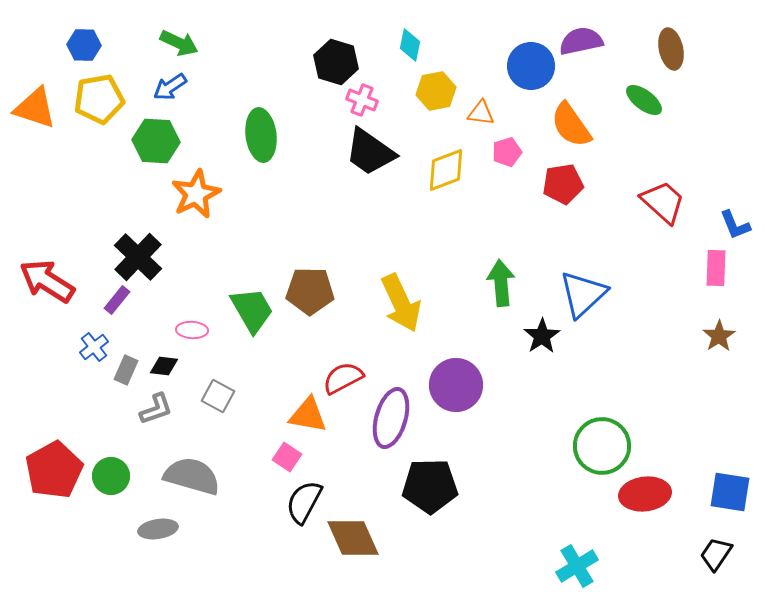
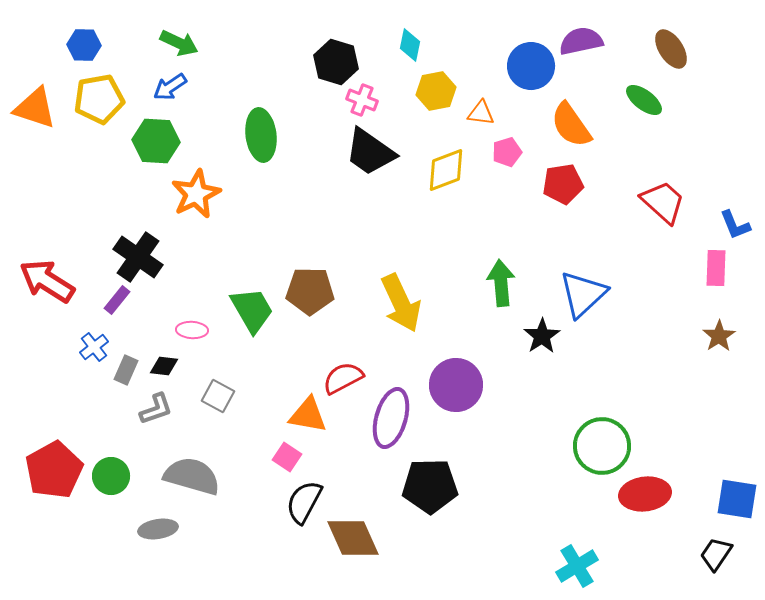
brown ellipse at (671, 49): rotated 21 degrees counterclockwise
black cross at (138, 257): rotated 9 degrees counterclockwise
blue square at (730, 492): moved 7 px right, 7 px down
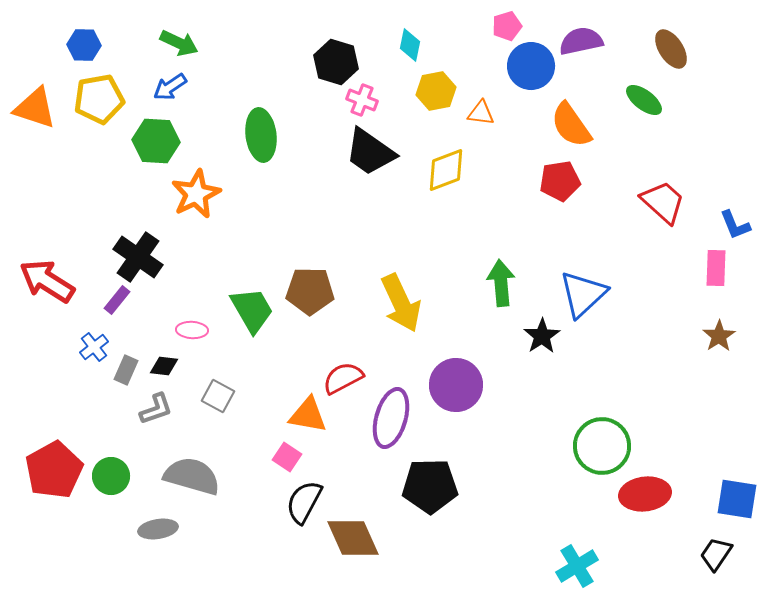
pink pentagon at (507, 152): moved 126 px up
red pentagon at (563, 184): moved 3 px left, 3 px up
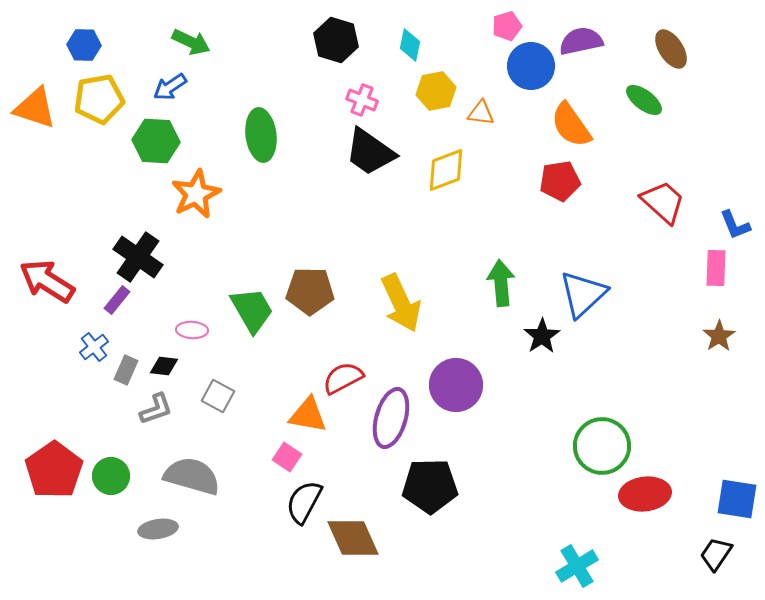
green arrow at (179, 43): moved 12 px right, 1 px up
black hexagon at (336, 62): moved 22 px up
red pentagon at (54, 470): rotated 6 degrees counterclockwise
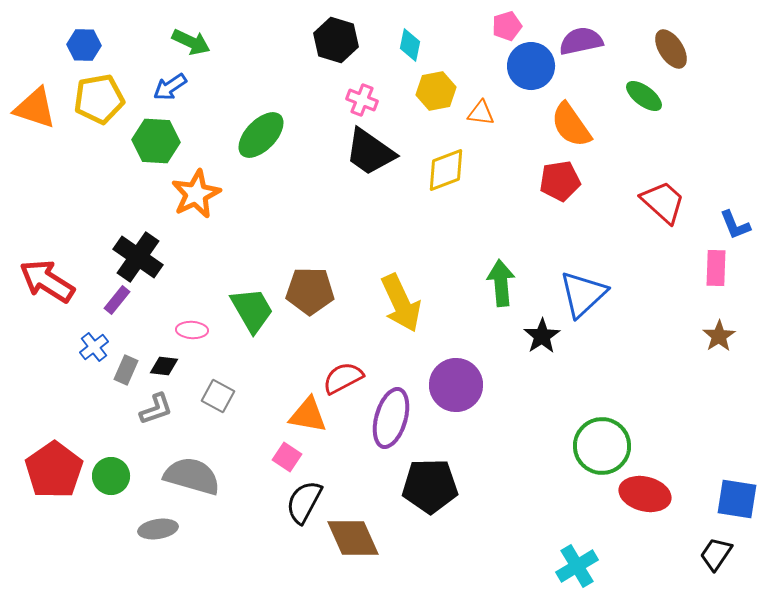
green ellipse at (644, 100): moved 4 px up
green ellipse at (261, 135): rotated 51 degrees clockwise
red ellipse at (645, 494): rotated 21 degrees clockwise
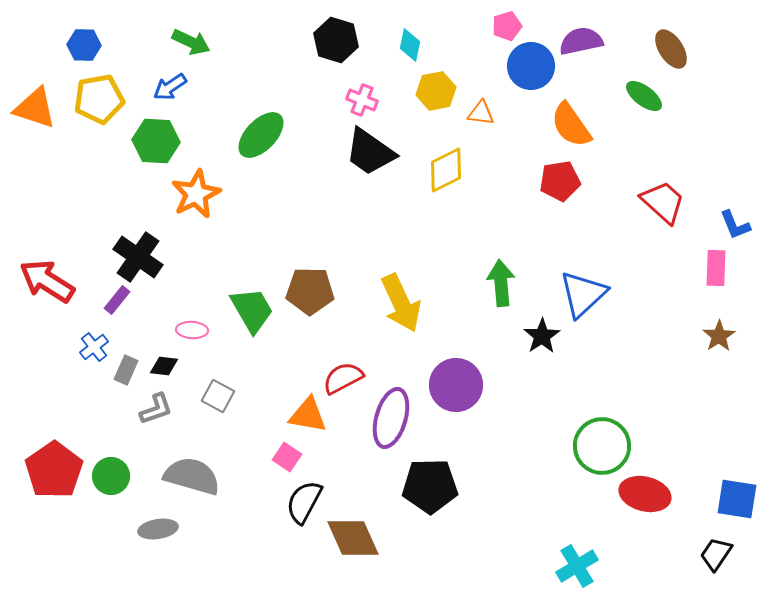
yellow diamond at (446, 170): rotated 6 degrees counterclockwise
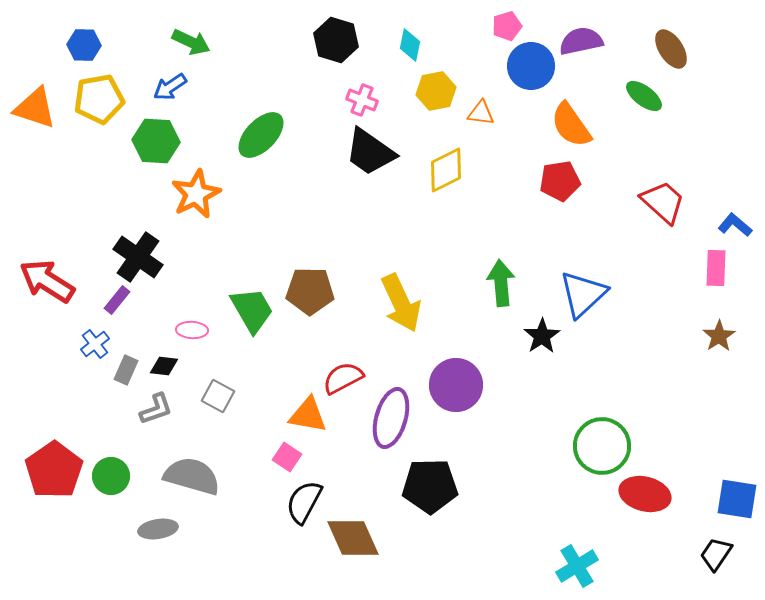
blue L-shape at (735, 225): rotated 152 degrees clockwise
blue cross at (94, 347): moved 1 px right, 3 px up
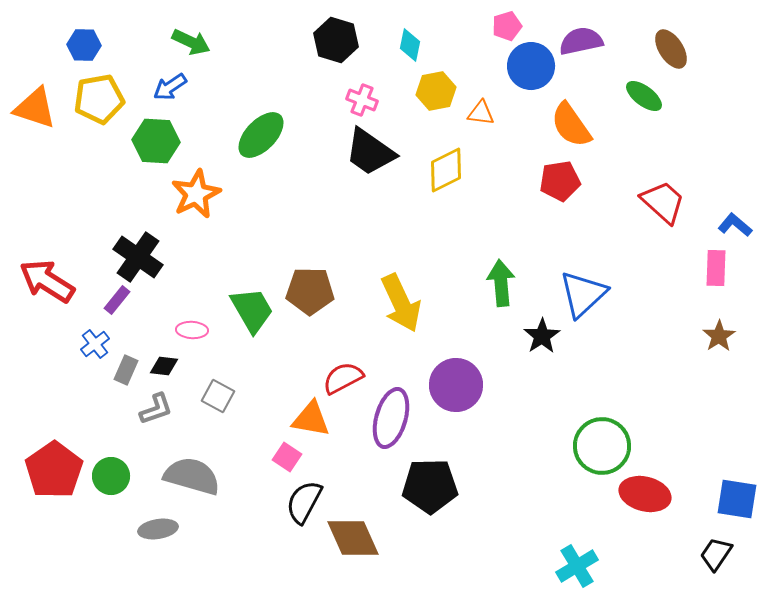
orange triangle at (308, 415): moved 3 px right, 4 px down
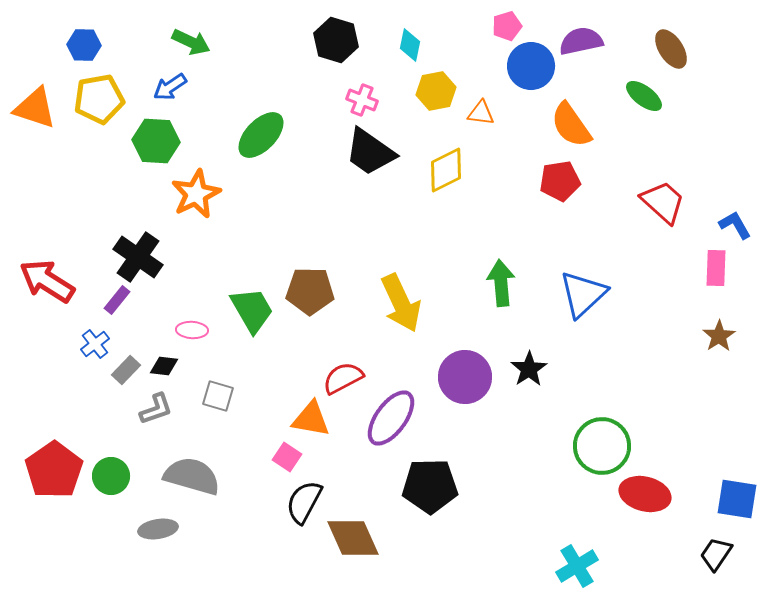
blue L-shape at (735, 225): rotated 20 degrees clockwise
black star at (542, 336): moved 13 px left, 33 px down
gray rectangle at (126, 370): rotated 20 degrees clockwise
purple circle at (456, 385): moved 9 px right, 8 px up
gray square at (218, 396): rotated 12 degrees counterclockwise
purple ellipse at (391, 418): rotated 20 degrees clockwise
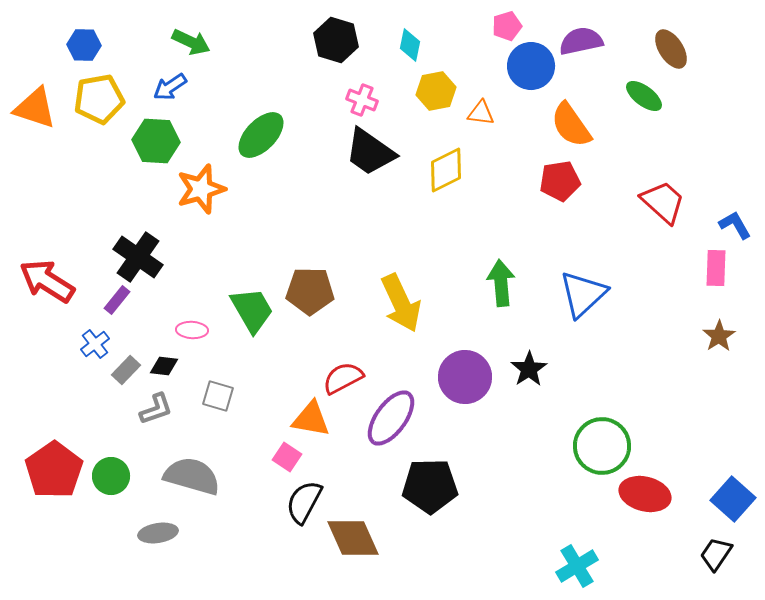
orange star at (196, 194): moved 5 px right, 5 px up; rotated 9 degrees clockwise
blue square at (737, 499): moved 4 px left; rotated 33 degrees clockwise
gray ellipse at (158, 529): moved 4 px down
